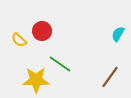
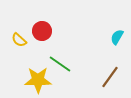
cyan semicircle: moved 1 px left, 3 px down
yellow star: moved 2 px right
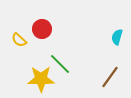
red circle: moved 2 px up
cyan semicircle: rotated 14 degrees counterclockwise
green line: rotated 10 degrees clockwise
yellow star: moved 3 px right, 1 px up
